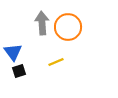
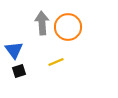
blue triangle: moved 1 px right, 2 px up
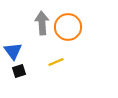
blue triangle: moved 1 px left, 1 px down
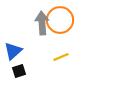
orange circle: moved 8 px left, 7 px up
blue triangle: rotated 24 degrees clockwise
yellow line: moved 5 px right, 5 px up
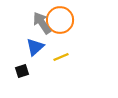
gray arrow: rotated 30 degrees counterclockwise
blue triangle: moved 22 px right, 4 px up
black square: moved 3 px right
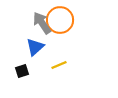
yellow line: moved 2 px left, 8 px down
